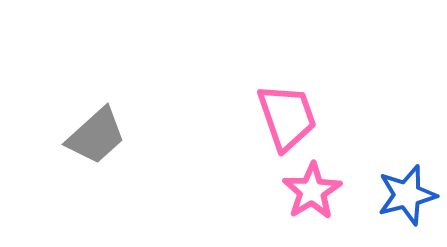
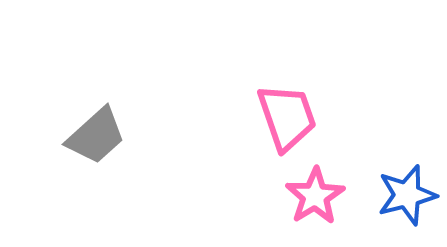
pink star: moved 3 px right, 5 px down
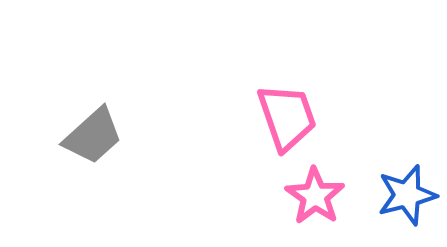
gray trapezoid: moved 3 px left
pink star: rotated 6 degrees counterclockwise
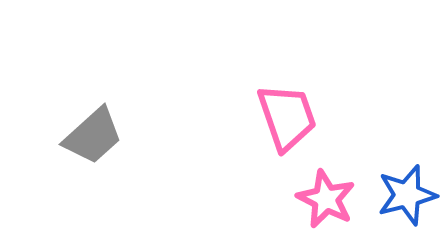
pink star: moved 11 px right, 3 px down; rotated 8 degrees counterclockwise
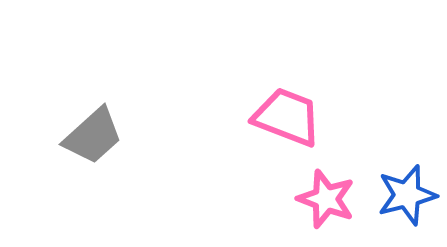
pink trapezoid: rotated 50 degrees counterclockwise
pink star: rotated 6 degrees counterclockwise
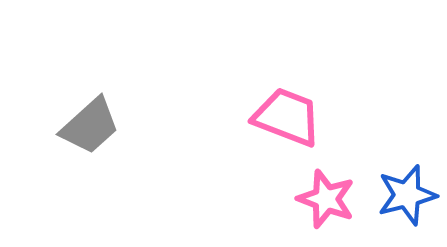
gray trapezoid: moved 3 px left, 10 px up
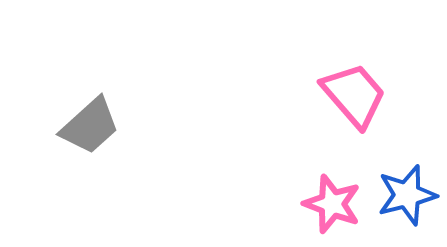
pink trapezoid: moved 67 px right, 22 px up; rotated 28 degrees clockwise
pink star: moved 6 px right, 5 px down
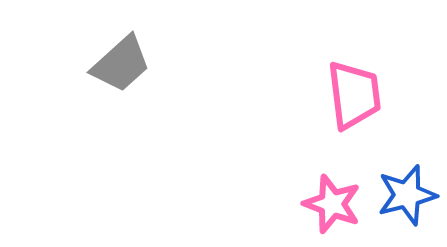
pink trapezoid: rotated 34 degrees clockwise
gray trapezoid: moved 31 px right, 62 px up
